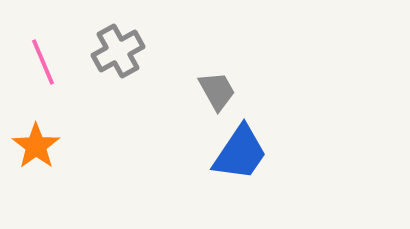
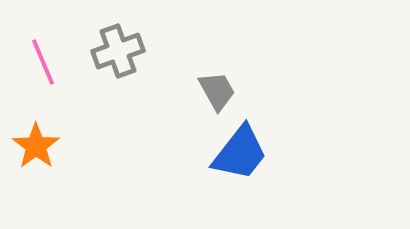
gray cross: rotated 9 degrees clockwise
blue trapezoid: rotated 4 degrees clockwise
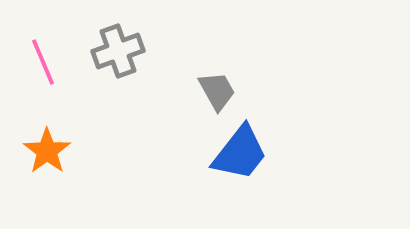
orange star: moved 11 px right, 5 px down
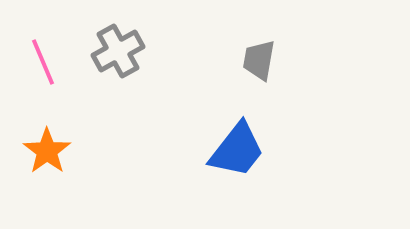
gray cross: rotated 9 degrees counterclockwise
gray trapezoid: moved 42 px right, 31 px up; rotated 141 degrees counterclockwise
blue trapezoid: moved 3 px left, 3 px up
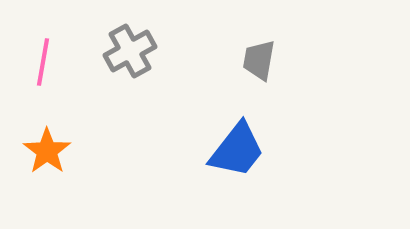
gray cross: moved 12 px right
pink line: rotated 33 degrees clockwise
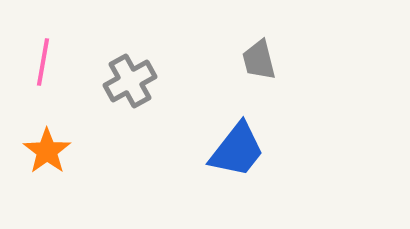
gray cross: moved 30 px down
gray trapezoid: rotated 24 degrees counterclockwise
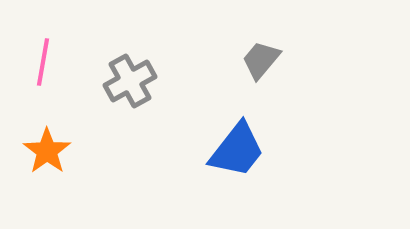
gray trapezoid: moved 2 px right; rotated 54 degrees clockwise
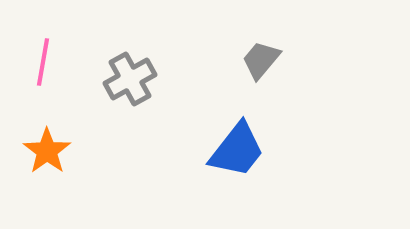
gray cross: moved 2 px up
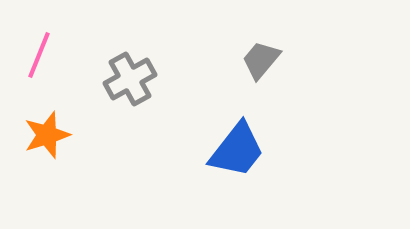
pink line: moved 4 px left, 7 px up; rotated 12 degrees clockwise
orange star: moved 16 px up; rotated 18 degrees clockwise
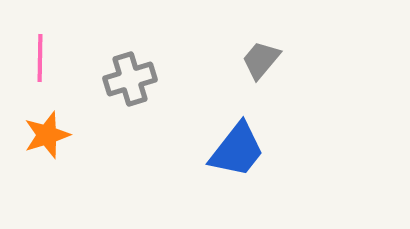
pink line: moved 1 px right, 3 px down; rotated 21 degrees counterclockwise
gray cross: rotated 12 degrees clockwise
